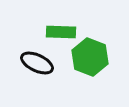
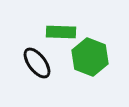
black ellipse: rotated 28 degrees clockwise
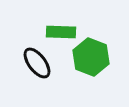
green hexagon: moved 1 px right
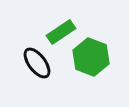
green rectangle: rotated 36 degrees counterclockwise
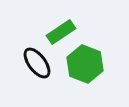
green hexagon: moved 6 px left, 7 px down
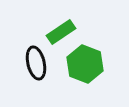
black ellipse: moved 1 px left; rotated 24 degrees clockwise
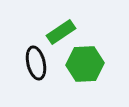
green hexagon: rotated 24 degrees counterclockwise
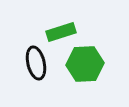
green rectangle: rotated 16 degrees clockwise
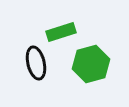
green hexagon: moved 6 px right; rotated 12 degrees counterclockwise
